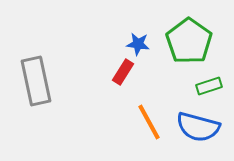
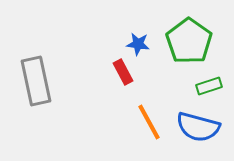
red rectangle: rotated 60 degrees counterclockwise
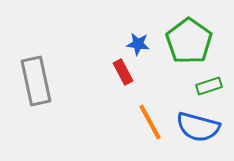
orange line: moved 1 px right
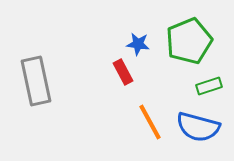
green pentagon: rotated 15 degrees clockwise
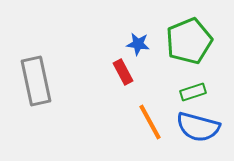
green rectangle: moved 16 px left, 6 px down
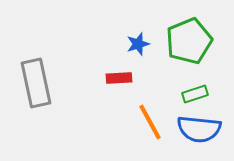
blue star: rotated 25 degrees counterclockwise
red rectangle: moved 4 px left, 6 px down; rotated 65 degrees counterclockwise
gray rectangle: moved 2 px down
green rectangle: moved 2 px right, 2 px down
blue semicircle: moved 1 px right, 2 px down; rotated 9 degrees counterclockwise
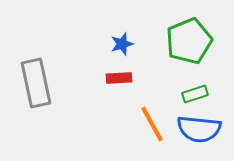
blue star: moved 16 px left
orange line: moved 2 px right, 2 px down
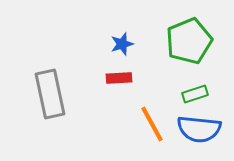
gray rectangle: moved 14 px right, 11 px down
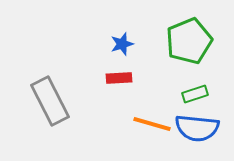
gray rectangle: moved 7 px down; rotated 15 degrees counterclockwise
orange line: rotated 45 degrees counterclockwise
blue semicircle: moved 2 px left, 1 px up
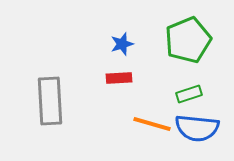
green pentagon: moved 1 px left, 1 px up
green rectangle: moved 6 px left
gray rectangle: rotated 24 degrees clockwise
